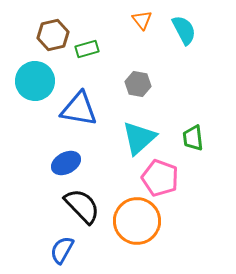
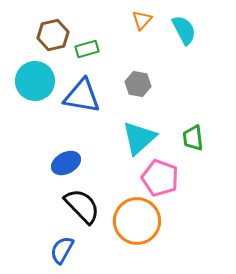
orange triangle: rotated 20 degrees clockwise
blue triangle: moved 3 px right, 13 px up
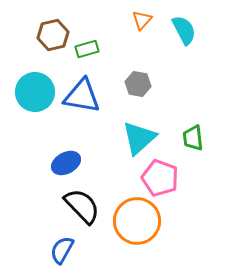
cyan circle: moved 11 px down
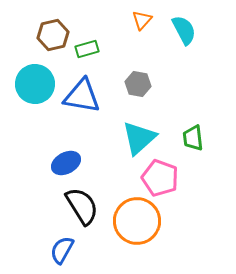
cyan circle: moved 8 px up
black semicircle: rotated 12 degrees clockwise
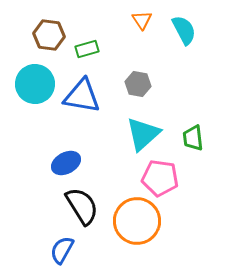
orange triangle: rotated 15 degrees counterclockwise
brown hexagon: moved 4 px left; rotated 20 degrees clockwise
cyan triangle: moved 4 px right, 4 px up
pink pentagon: rotated 12 degrees counterclockwise
